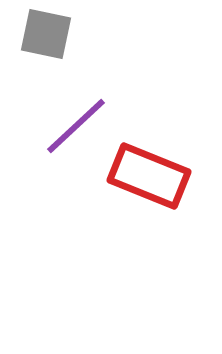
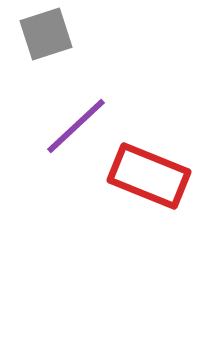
gray square: rotated 30 degrees counterclockwise
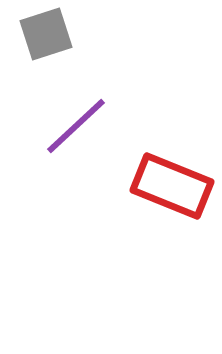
red rectangle: moved 23 px right, 10 px down
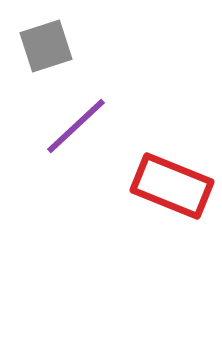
gray square: moved 12 px down
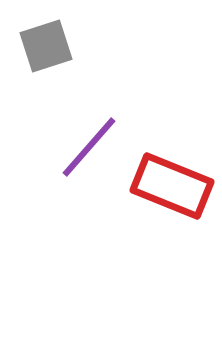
purple line: moved 13 px right, 21 px down; rotated 6 degrees counterclockwise
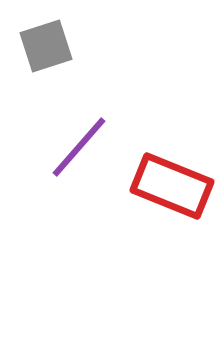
purple line: moved 10 px left
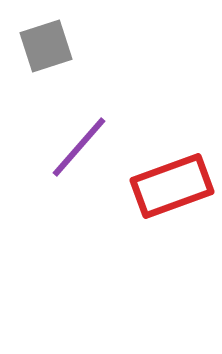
red rectangle: rotated 42 degrees counterclockwise
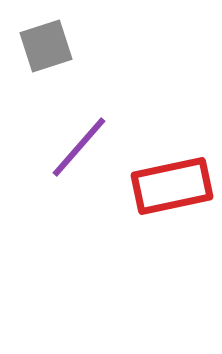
red rectangle: rotated 8 degrees clockwise
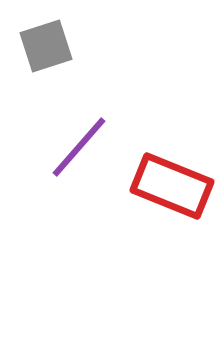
red rectangle: rotated 34 degrees clockwise
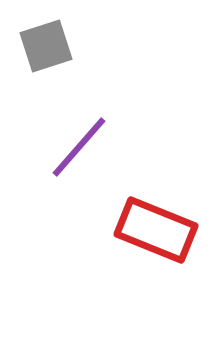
red rectangle: moved 16 px left, 44 px down
